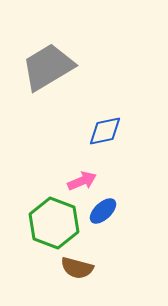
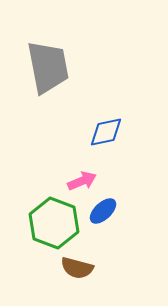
gray trapezoid: rotated 110 degrees clockwise
blue diamond: moved 1 px right, 1 px down
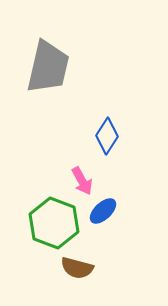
gray trapezoid: rotated 24 degrees clockwise
blue diamond: moved 1 px right, 4 px down; rotated 45 degrees counterclockwise
pink arrow: rotated 84 degrees clockwise
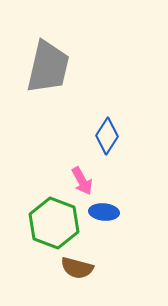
blue ellipse: moved 1 px right, 1 px down; rotated 48 degrees clockwise
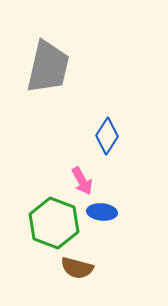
blue ellipse: moved 2 px left
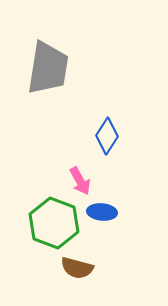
gray trapezoid: moved 1 px down; rotated 4 degrees counterclockwise
pink arrow: moved 2 px left
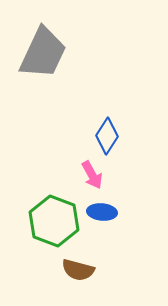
gray trapezoid: moved 5 px left, 15 px up; rotated 16 degrees clockwise
pink arrow: moved 12 px right, 6 px up
green hexagon: moved 2 px up
brown semicircle: moved 1 px right, 2 px down
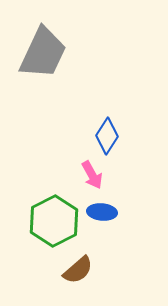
green hexagon: rotated 12 degrees clockwise
brown semicircle: rotated 56 degrees counterclockwise
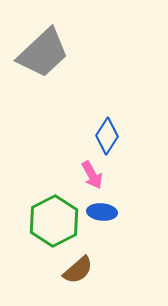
gray trapezoid: rotated 22 degrees clockwise
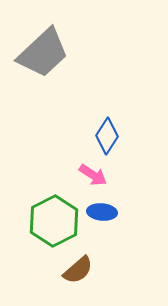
pink arrow: moved 1 px right; rotated 28 degrees counterclockwise
